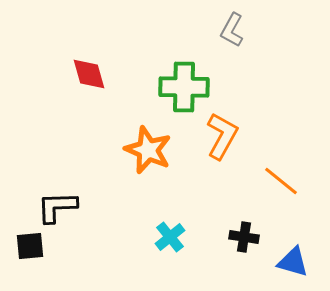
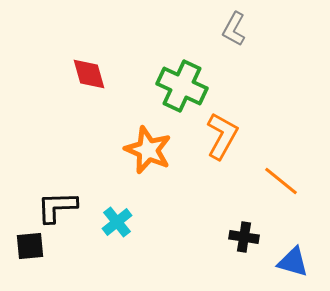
gray L-shape: moved 2 px right, 1 px up
green cross: moved 2 px left, 1 px up; rotated 24 degrees clockwise
cyan cross: moved 53 px left, 15 px up
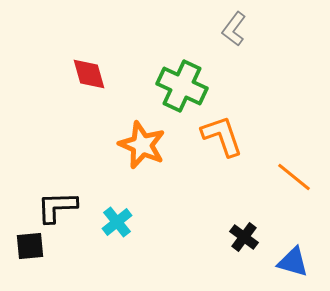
gray L-shape: rotated 8 degrees clockwise
orange L-shape: rotated 48 degrees counterclockwise
orange star: moved 6 px left, 5 px up
orange line: moved 13 px right, 4 px up
black cross: rotated 28 degrees clockwise
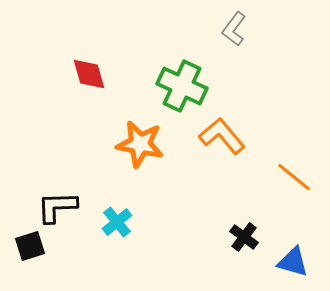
orange L-shape: rotated 21 degrees counterclockwise
orange star: moved 2 px left, 1 px up; rotated 12 degrees counterclockwise
black square: rotated 12 degrees counterclockwise
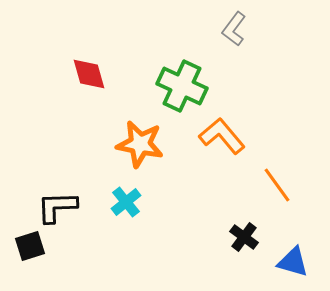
orange line: moved 17 px left, 8 px down; rotated 15 degrees clockwise
cyan cross: moved 9 px right, 20 px up
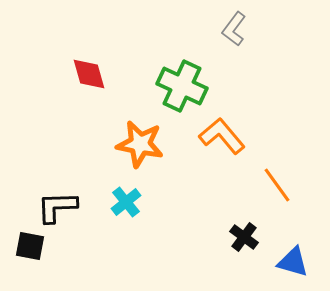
black square: rotated 28 degrees clockwise
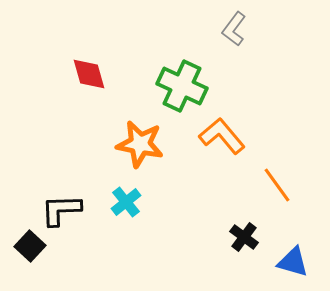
black L-shape: moved 4 px right, 3 px down
black square: rotated 32 degrees clockwise
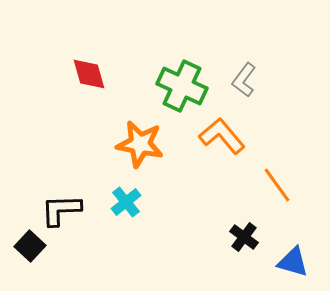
gray L-shape: moved 10 px right, 51 px down
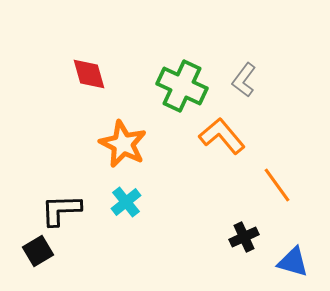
orange star: moved 17 px left; rotated 15 degrees clockwise
black cross: rotated 28 degrees clockwise
black square: moved 8 px right, 5 px down; rotated 16 degrees clockwise
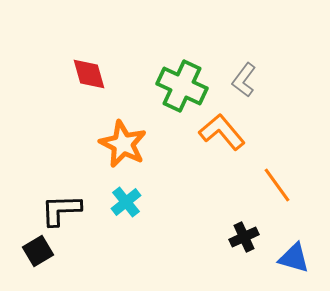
orange L-shape: moved 4 px up
blue triangle: moved 1 px right, 4 px up
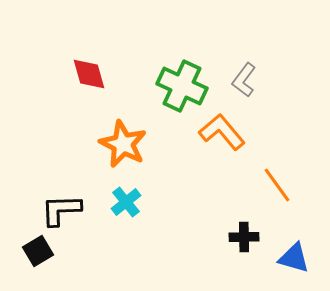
black cross: rotated 24 degrees clockwise
